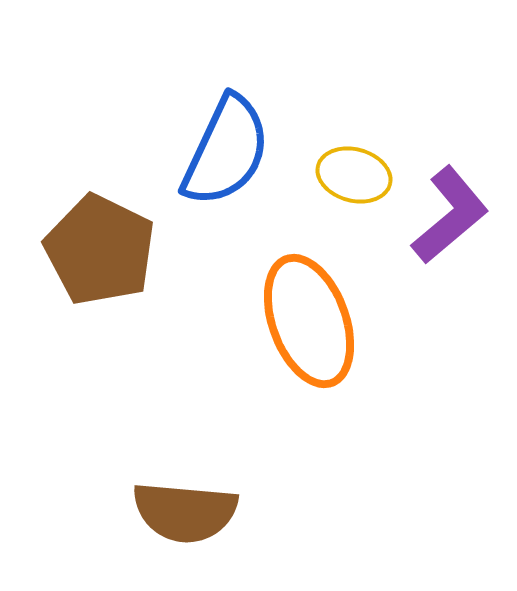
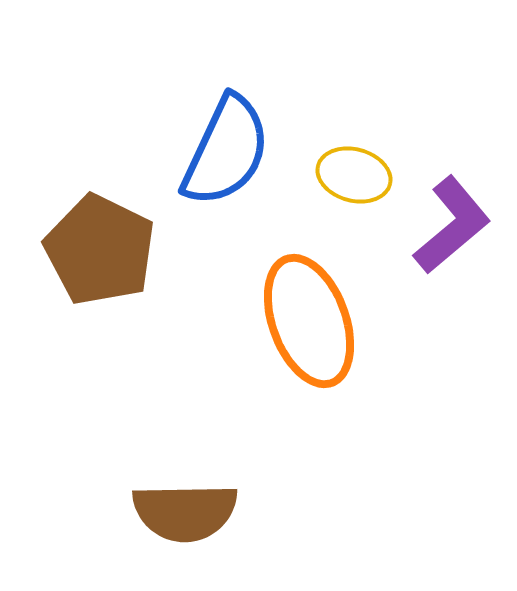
purple L-shape: moved 2 px right, 10 px down
brown semicircle: rotated 6 degrees counterclockwise
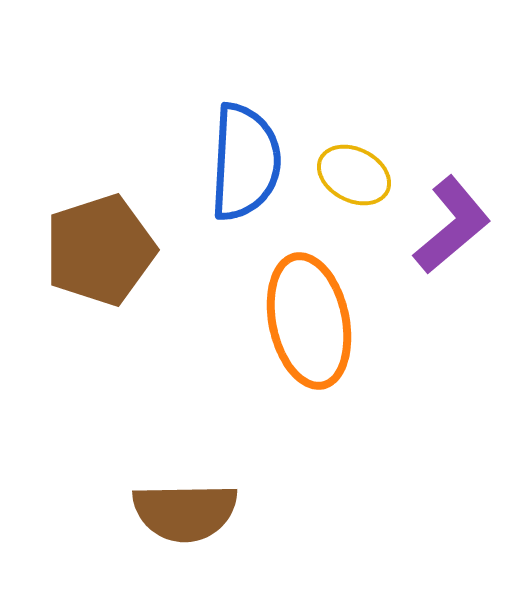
blue semicircle: moved 19 px right, 11 px down; rotated 22 degrees counterclockwise
yellow ellipse: rotated 12 degrees clockwise
brown pentagon: rotated 28 degrees clockwise
orange ellipse: rotated 8 degrees clockwise
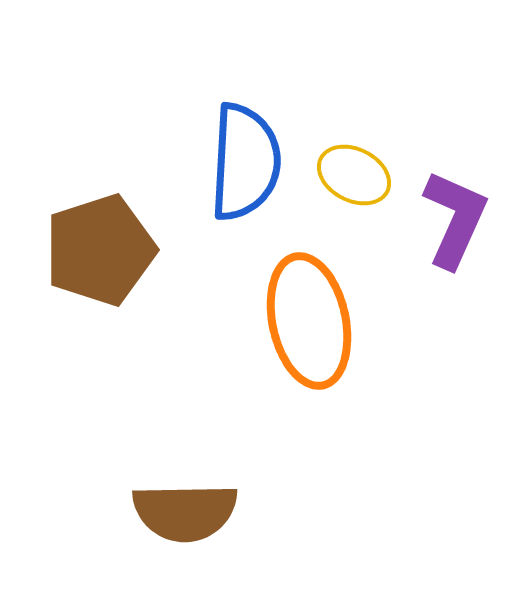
purple L-shape: moved 3 px right, 6 px up; rotated 26 degrees counterclockwise
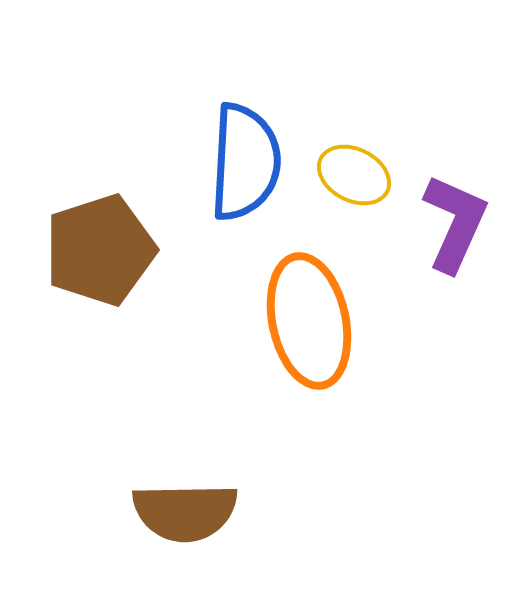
purple L-shape: moved 4 px down
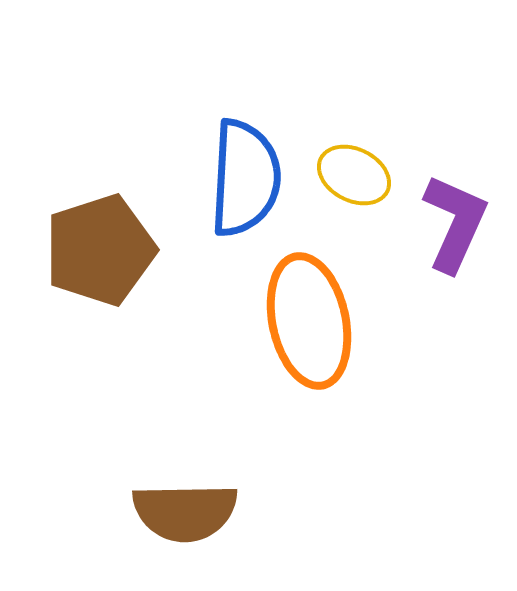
blue semicircle: moved 16 px down
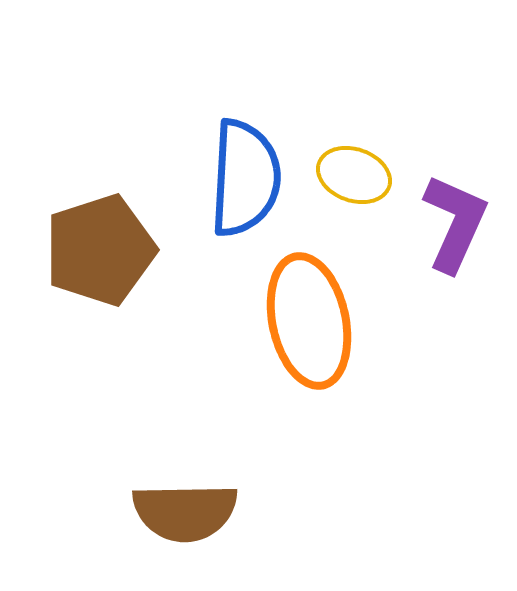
yellow ellipse: rotated 8 degrees counterclockwise
